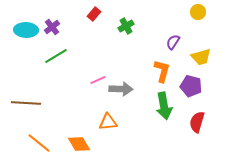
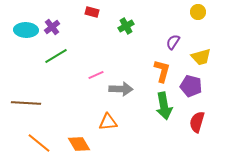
red rectangle: moved 2 px left, 2 px up; rotated 64 degrees clockwise
pink line: moved 2 px left, 5 px up
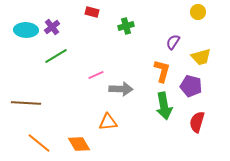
green cross: rotated 14 degrees clockwise
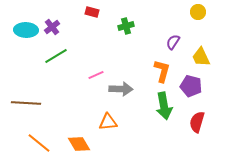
yellow trapezoid: rotated 80 degrees clockwise
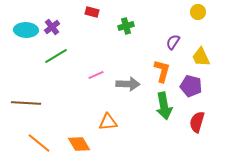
gray arrow: moved 7 px right, 5 px up
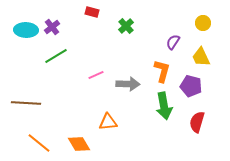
yellow circle: moved 5 px right, 11 px down
green cross: rotated 28 degrees counterclockwise
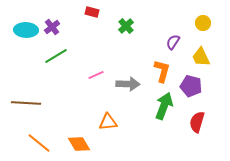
green arrow: rotated 148 degrees counterclockwise
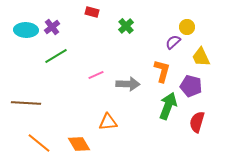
yellow circle: moved 16 px left, 4 px down
purple semicircle: rotated 14 degrees clockwise
green arrow: moved 4 px right
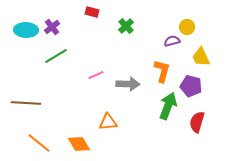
purple semicircle: moved 1 px left, 1 px up; rotated 28 degrees clockwise
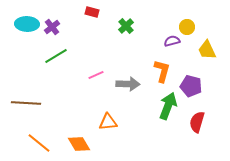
cyan ellipse: moved 1 px right, 6 px up
yellow trapezoid: moved 6 px right, 7 px up
